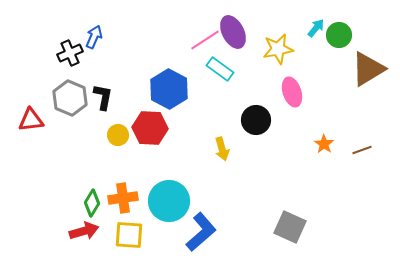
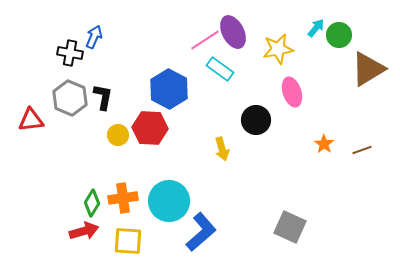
black cross: rotated 35 degrees clockwise
yellow square: moved 1 px left, 6 px down
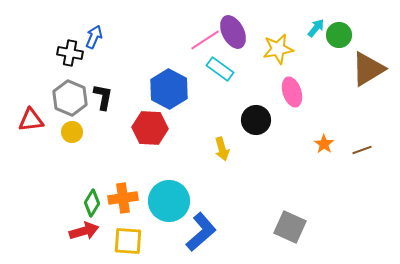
yellow circle: moved 46 px left, 3 px up
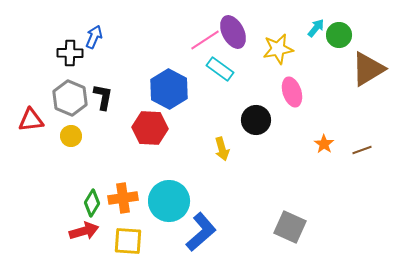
black cross: rotated 10 degrees counterclockwise
yellow circle: moved 1 px left, 4 px down
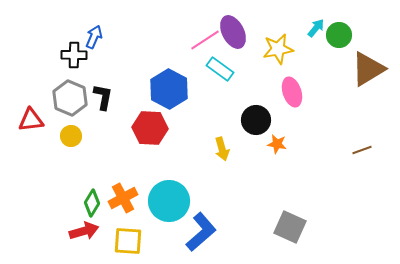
black cross: moved 4 px right, 2 px down
orange star: moved 47 px left; rotated 24 degrees counterclockwise
orange cross: rotated 20 degrees counterclockwise
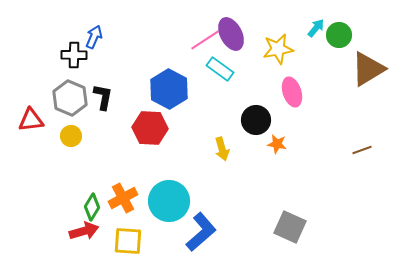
purple ellipse: moved 2 px left, 2 px down
green diamond: moved 4 px down
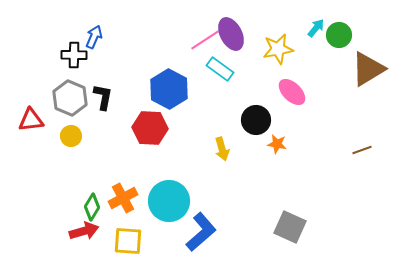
pink ellipse: rotated 28 degrees counterclockwise
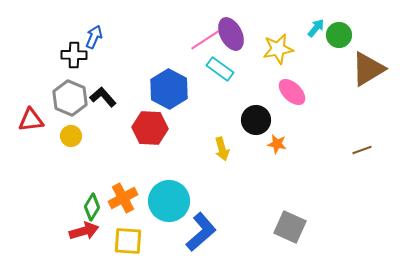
black L-shape: rotated 52 degrees counterclockwise
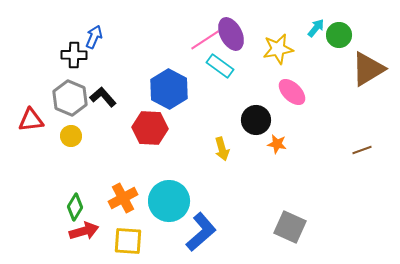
cyan rectangle: moved 3 px up
green diamond: moved 17 px left
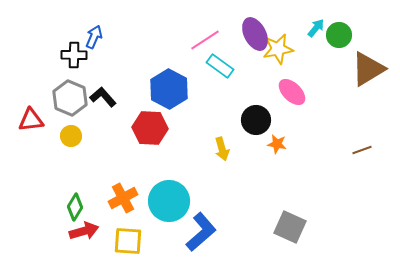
purple ellipse: moved 24 px right
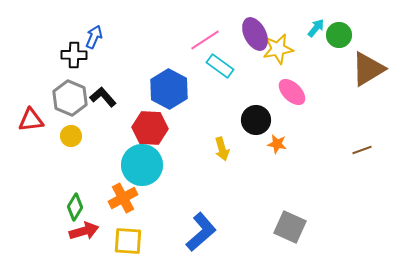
cyan circle: moved 27 px left, 36 px up
